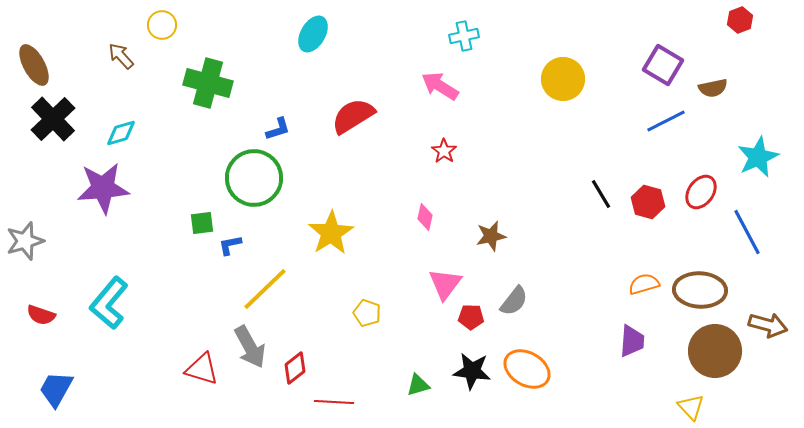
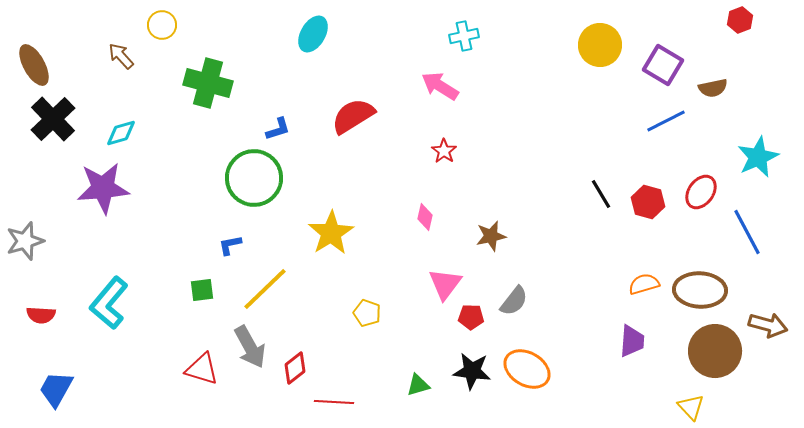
yellow circle at (563, 79): moved 37 px right, 34 px up
green square at (202, 223): moved 67 px down
red semicircle at (41, 315): rotated 16 degrees counterclockwise
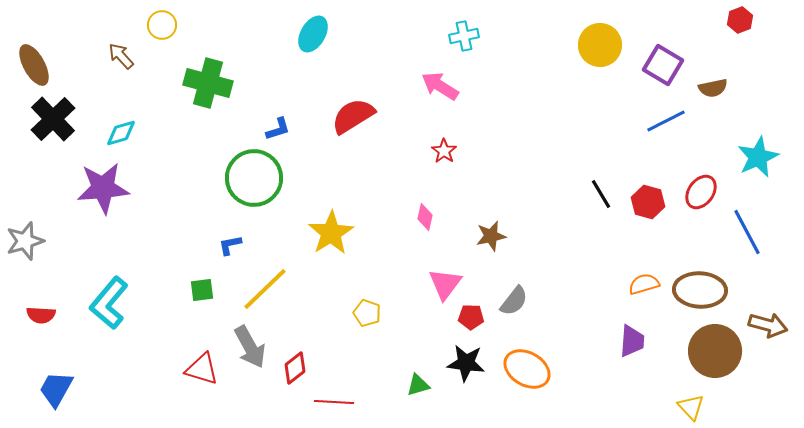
black star at (472, 371): moved 6 px left, 8 px up
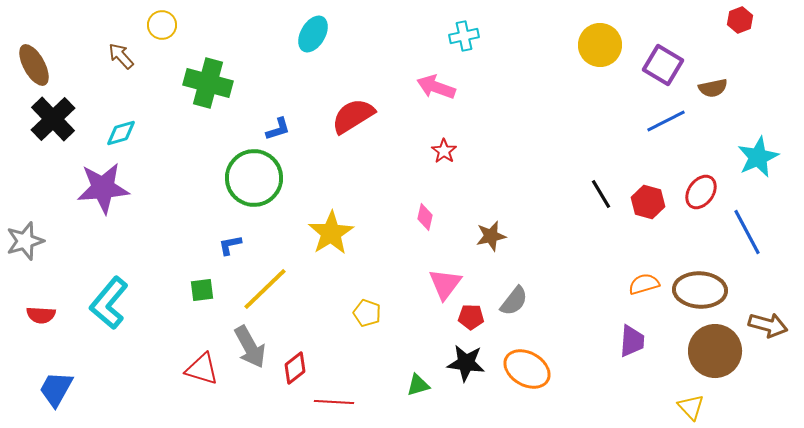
pink arrow at (440, 86): moved 4 px left, 1 px down; rotated 12 degrees counterclockwise
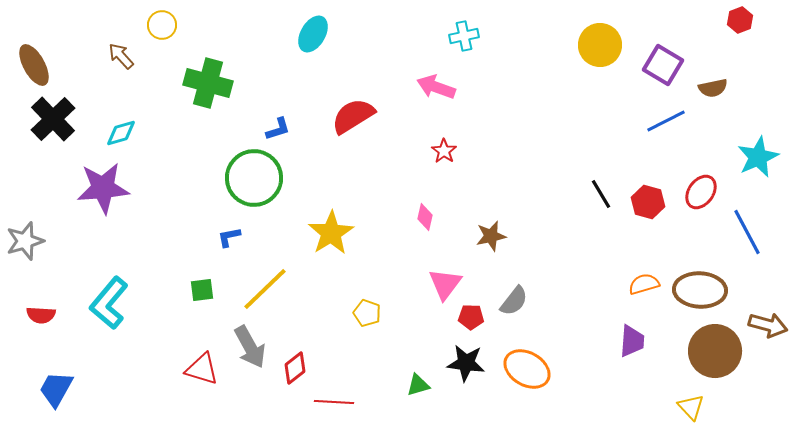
blue L-shape at (230, 245): moved 1 px left, 8 px up
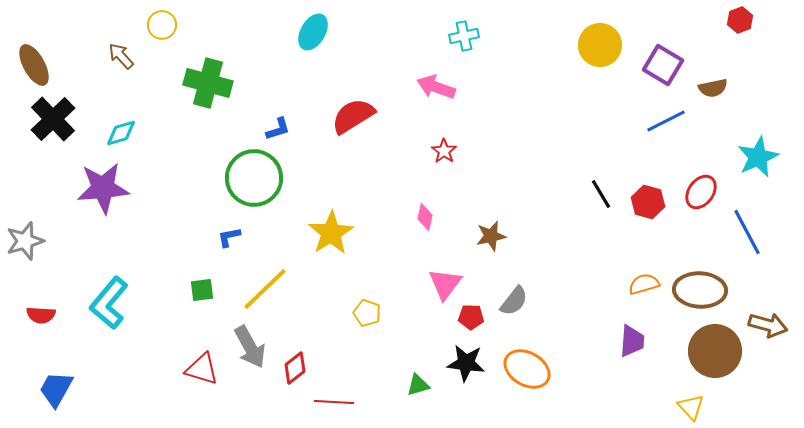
cyan ellipse at (313, 34): moved 2 px up
